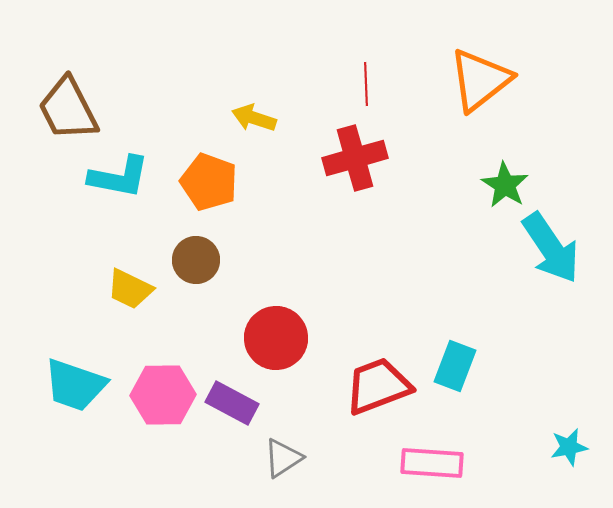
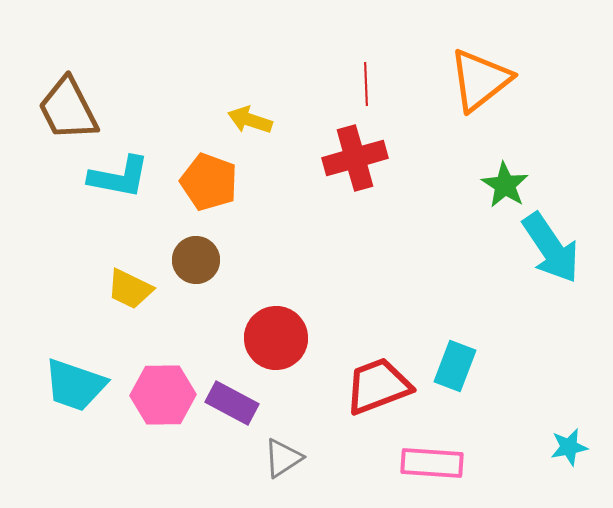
yellow arrow: moved 4 px left, 2 px down
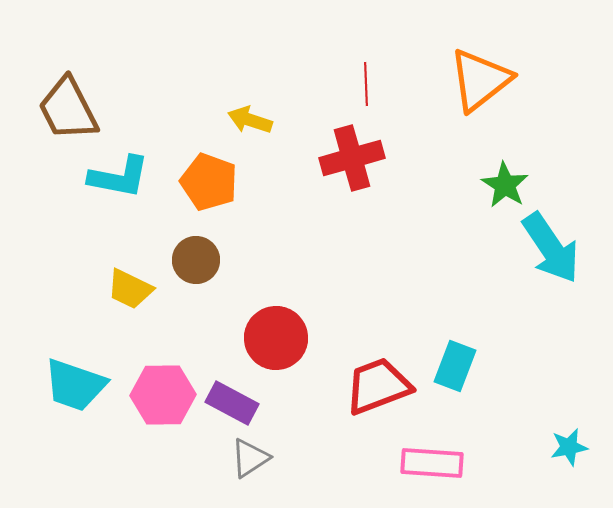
red cross: moved 3 px left
gray triangle: moved 33 px left
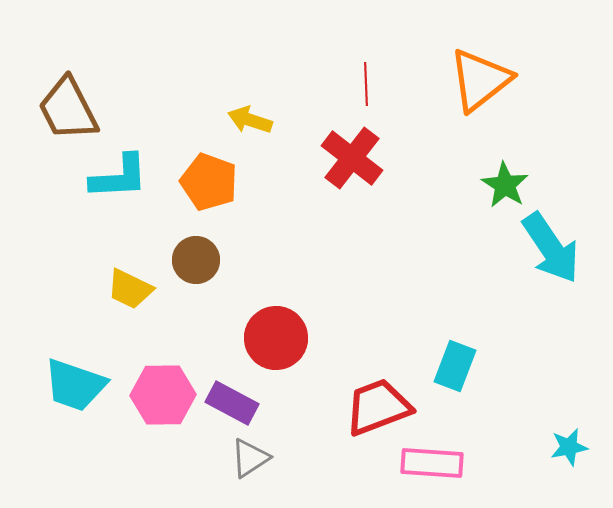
red cross: rotated 36 degrees counterclockwise
cyan L-shape: rotated 14 degrees counterclockwise
red trapezoid: moved 21 px down
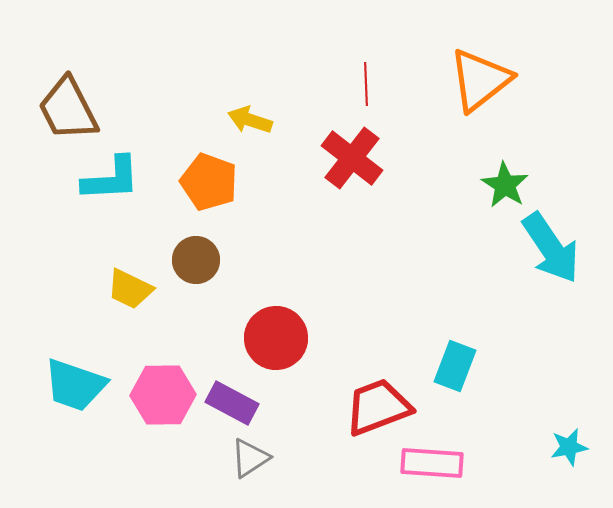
cyan L-shape: moved 8 px left, 2 px down
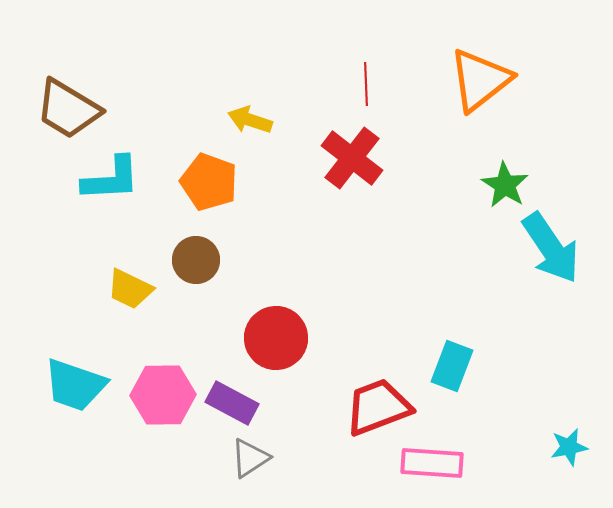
brown trapezoid: rotated 32 degrees counterclockwise
cyan rectangle: moved 3 px left
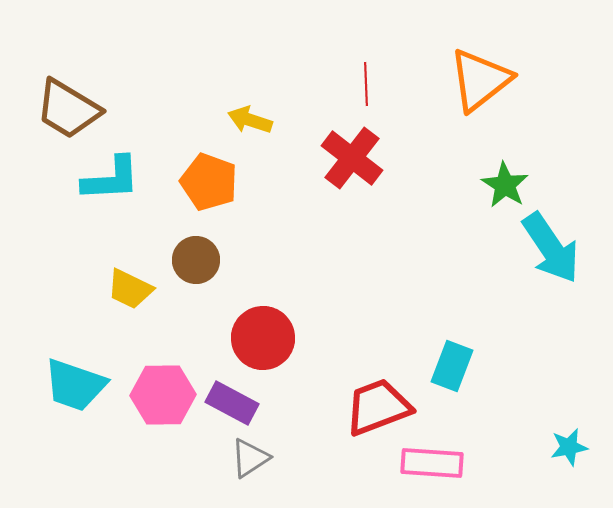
red circle: moved 13 px left
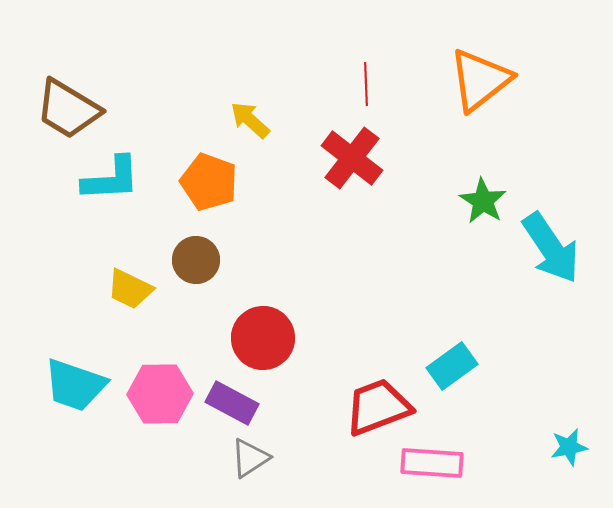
yellow arrow: rotated 24 degrees clockwise
green star: moved 22 px left, 16 px down
cyan rectangle: rotated 33 degrees clockwise
pink hexagon: moved 3 px left, 1 px up
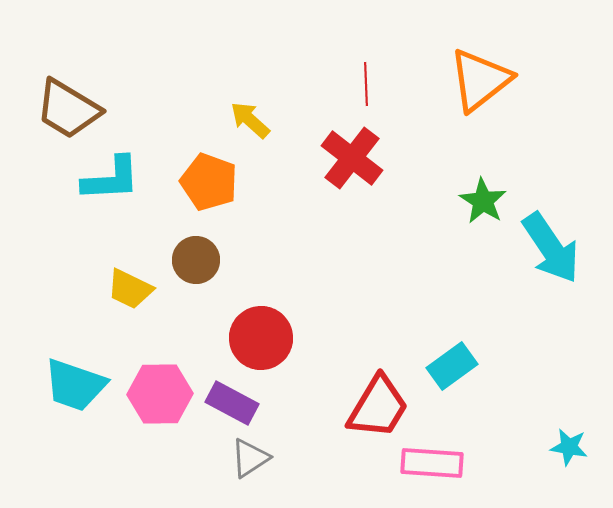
red circle: moved 2 px left
red trapezoid: rotated 142 degrees clockwise
cyan star: rotated 21 degrees clockwise
